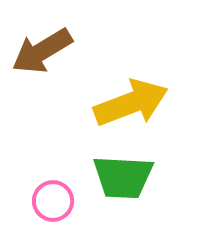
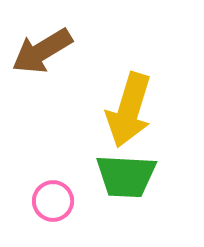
yellow arrow: moved 2 px left, 7 px down; rotated 128 degrees clockwise
green trapezoid: moved 3 px right, 1 px up
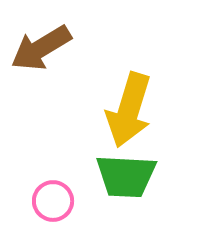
brown arrow: moved 1 px left, 3 px up
